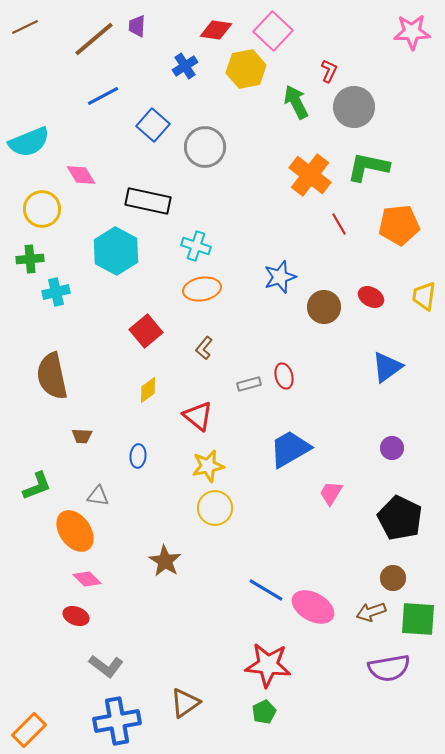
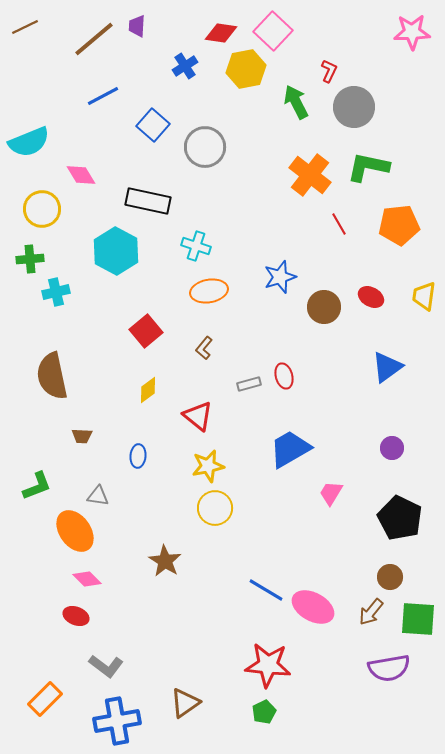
red diamond at (216, 30): moved 5 px right, 3 px down
orange ellipse at (202, 289): moved 7 px right, 2 px down
brown circle at (393, 578): moved 3 px left, 1 px up
brown arrow at (371, 612): rotated 32 degrees counterclockwise
orange rectangle at (29, 730): moved 16 px right, 31 px up
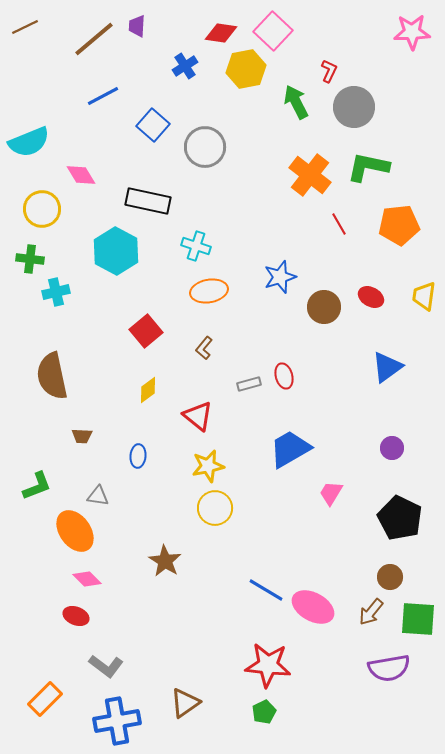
green cross at (30, 259): rotated 12 degrees clockwise
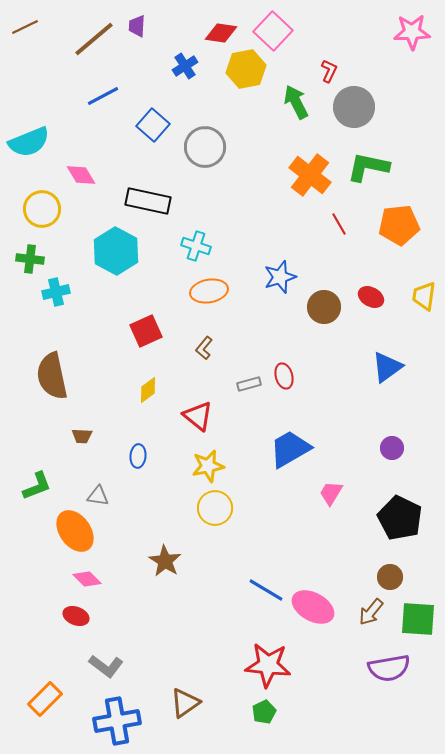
red square at (146, 331): rotated 16 degrees clockwise
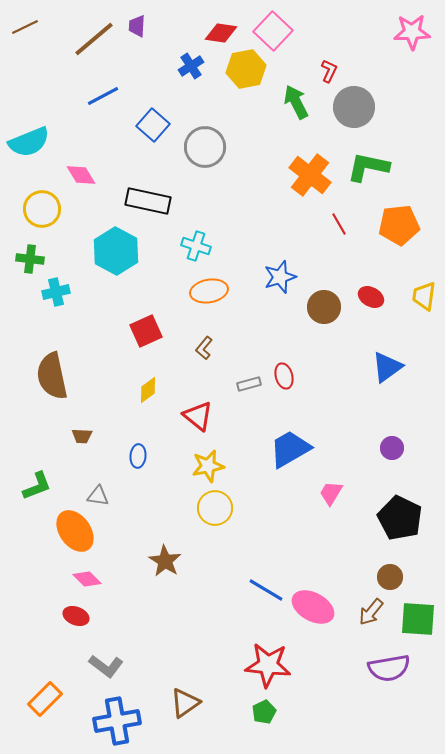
blue cross at (185, 66): moved 6 px right
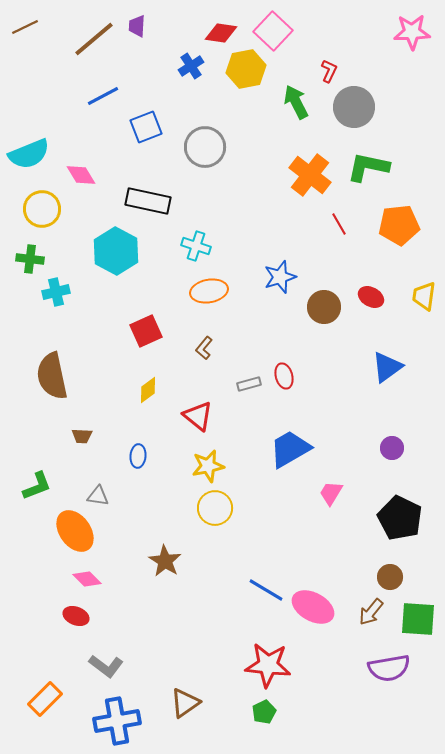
blue square at (153, 125): moved 7 px left, 2 px down; rotated 28 degrees clockwise
cyan semicircle at (29, 142): moved 12 px down
